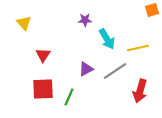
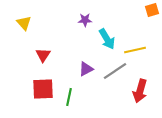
yellow line: moved 3 px left, 2 px down
green line: rotated 12 degrees counterclockwise
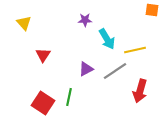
orange square: rotated 24 degrees clockwise
red square: moved 14 px down; rotated 35 degrees clockwise
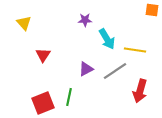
yellow line: rotated 20 degrees clockwise
red square: rotated 35 degrees clockwise
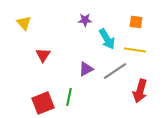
orange square: moved 16 px left, 12 px down
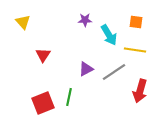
yellow triangle: moved 1 px left, 1 px up
cyan arrow: moved 2 px right, 4 px up
gray line: moved 1 px left, 1 px down
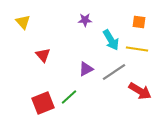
orange square: moved 3 px right
cyan arrow: moved 2 px right, 5 px down
yellow line: moved 2 px right, 1 px up
red triangle: rotated 14 degrees counterclockwise
red arrow: rotated 75 degrees counterclockwise
green line: rotated 36 degrees clockwise
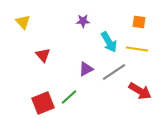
purple star: moved 2 px left, 1 px down
cyan arrow: moved 2 px left, 2 px down
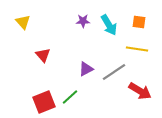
cyan arrow: moved 17 px up
green line: moved 1 px right
red square: moved 1 px right, 1 px up
